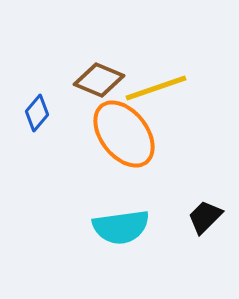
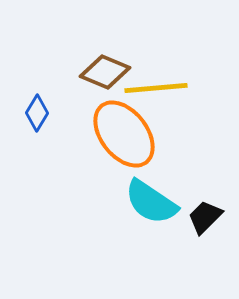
brown diamond: moved 6 px right, 8 px up
yellow line: rotated 14 degrees clockwise
blue diamond: rotated 9 degrees counterclockwise
cyan semicircle: moved 30 px right, 25 px up; rotated 42 degrees clockwise
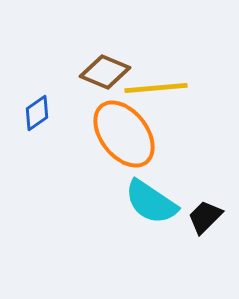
blue diamond: rotated 24 degrees clockwise
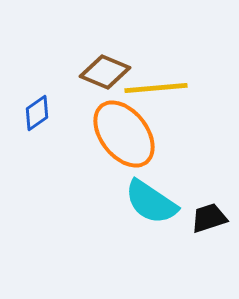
black trapezoid: moved 4 px right, 1 px down; rotated 27 degrees clockwise
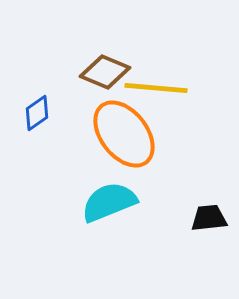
yellow line: rotated 10 degrees clockwise
cyan semicircle: moved 42 px left; rotated 124 degrees clockwise
black trapezoid: rotated 12 degrees clockwise
